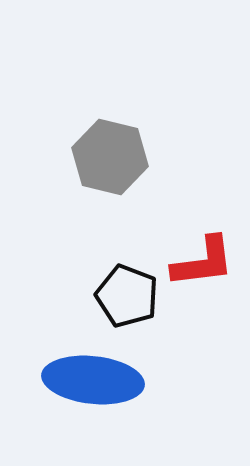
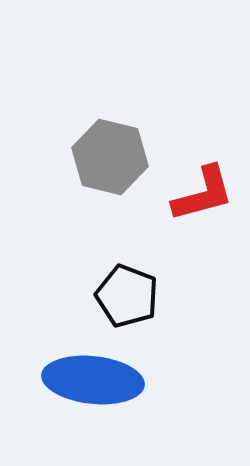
red L-shape: moved 68 px up; rotated 8 degrees counterclockwise
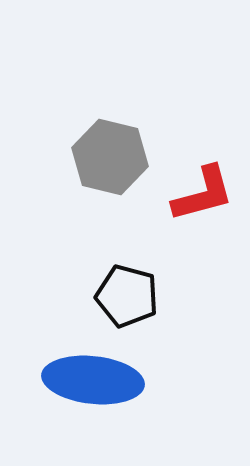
black pentagon: rotated 6 degrees counterclockwise
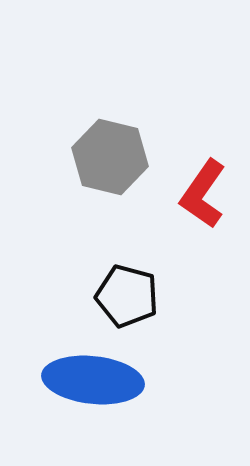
red L-shape: rotated 140 degrees clockwise
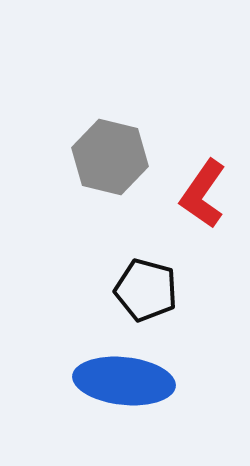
black pentagon: moved 19 px right, 6 px up
blue ellipse: moved 31 px right, 1 px down
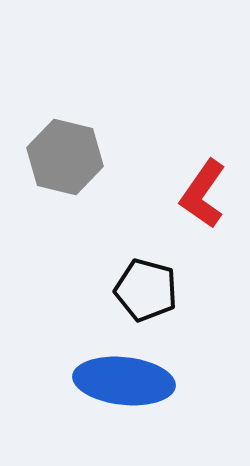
gray hexagon: moved 45 px left
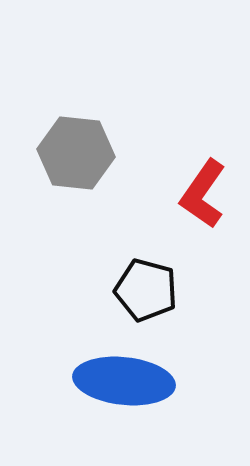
gray hexagon: moved 11 px right, 4 px up; rotated 8 degrees counterclockwise
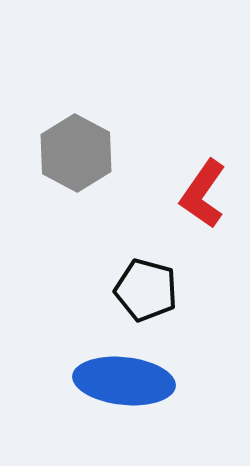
gray hexagon: rotated 22 degrees clockwise
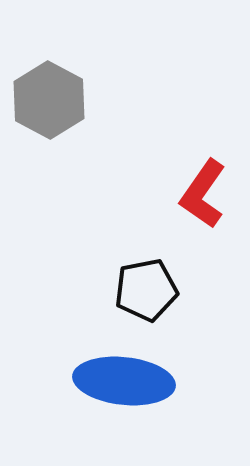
gray hexagon: moved 27 px left, 53 px up
black pentagon: rotated 26 degrees counterclockwise
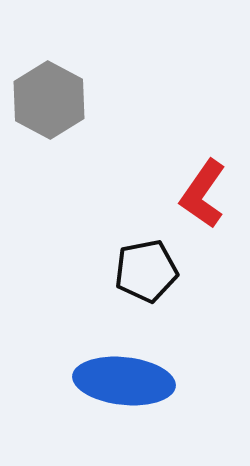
black pentagon: moved 19 px up
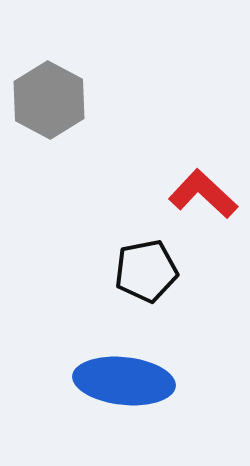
red L-shape: rotated 98 degrees clockwise
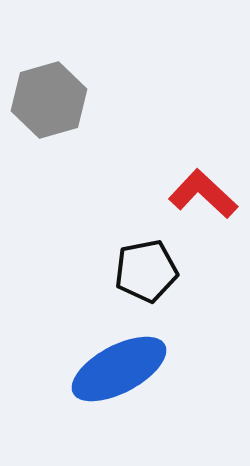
gray hexagon: rotated 16 degrees clockwise
blue ellipse: moved 5 px left, 12 px up; rotated 34 degrees counterclockwise
